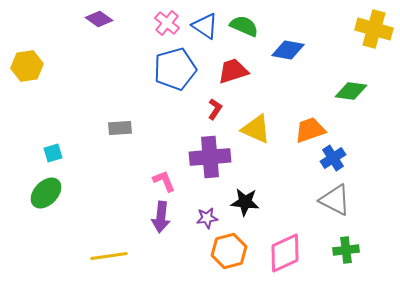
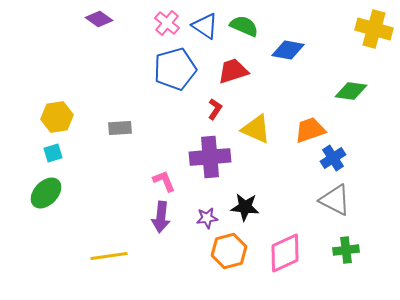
yellow hexagon: moved 30 px right, 51 px down
black star: moved 5 px down
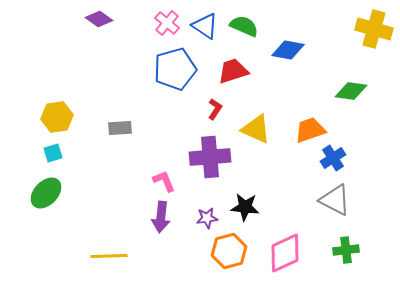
yellow line: rotated 6 degrees clockwise
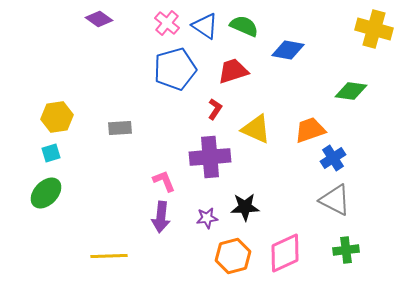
cyan square: moved 2 px left
black star: rotated 8 degrees counterclockwise
orange hexagon: moved 4 px right, 5 px down
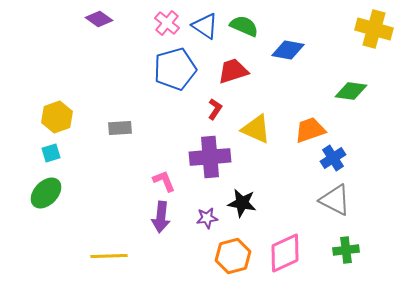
yellow hexagon: rotated 12 degrees counterclockwise
black star: moved 3 px left, 4 px up; rotated 12 degrees clockwise
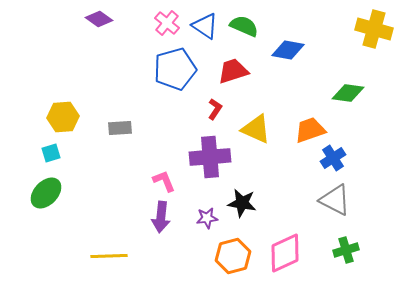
green diamond: moved 3 px left, 2 px down
yellow hexagon: moved 6 px right; rotated 16 degrees clockwise
green cross: rotated 10 degrees counterclockwise
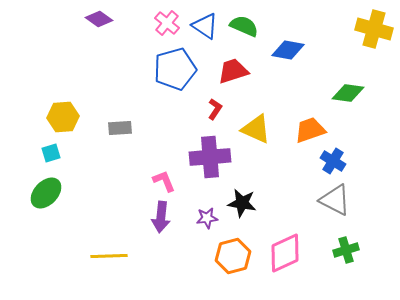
blue cross: moved 3 px down; rotated 25 degrees counterclockwise
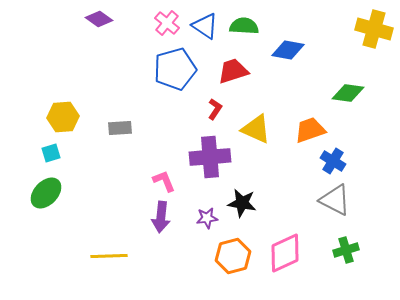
green semicircle: rotated 20 degrees counterclockwise
